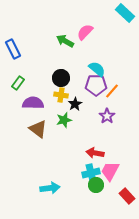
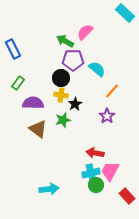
purple pentagon: moved 23 px left, 25 px up
green star: moved 1 px left
cyan arrow: moved 1 px left, 1 px down
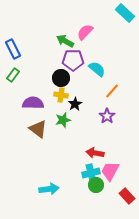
green rectangle: moved 5 px left, 8 px up
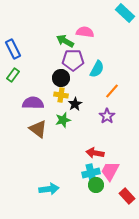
pink semicircle: rotated 54 degrees clockwise
cyan semicircle: rotated 78 degrees clockwise
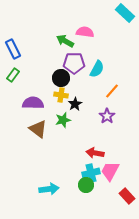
purple pentagon: moved 1 px right, 3 px down
green circle: moved 10 px left
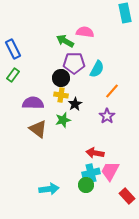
cyan rectangle: rotated 36 degrees clockwise
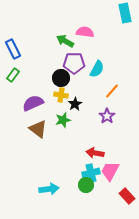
purple semicircle: rotated 25 degrees counterclockwise
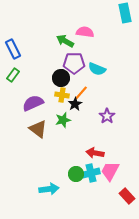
cyan semicircle: rotated 84 degrees clockwise
orange line: moved 31 px left, 2 px down
yellow cross: moved 1 px right
green circle: moved 10 px left, 11 px up
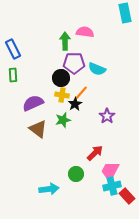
green arrow: rotated 60 degrees clockwise
green rectangle: rotated 40 degrees counterclockwise
red arrow: rotated 126 degrees clockwise
cyan cross: moved 21 px right, 13 px down
